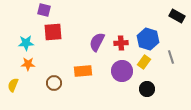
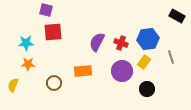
purple square: moved 2 px right
blue hexagon: rotated 25 degrees counterclockwise
red cross: rotated 24 degrees clockwise
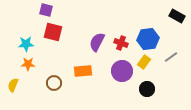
red square: rotated 18 degrees clockwise
cyan star: moved 1 px down
gray line: rotated 72 degrees clockwise
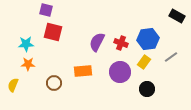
purple circle: moved 2 px left, 1 px down
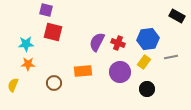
red cross: moved 3 px left
gray line: rotated 24 degrees clockwise
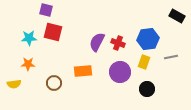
cyan star: moved 3 px right, 6 px up
yellow rectangle: rotated 16 degrees counterclockwise
yellow semicircle: moved 1 px right, 1 px up; rotated 120 degrees counterclockwise
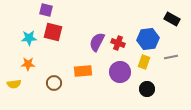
black rectangle: moved 5 px left, 3 px down
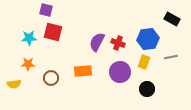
brown circle: moved 3 px left, 5 px up
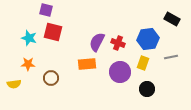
cyan star: rotated 21 degrees clockwise
yellow rectangle: moved 1 px left, 1 px down
orange rectangle: moved 4 px right, 7 px up
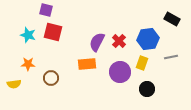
cyan star: moved 1 px left, 3 px up
red cross: moved 1 px right, 2 px up; rotated 24 degrees clockwise
yellow rectangle: moved 1 px left
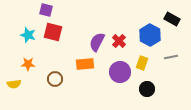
blue hexagon: moved 2 px right, 4 px up; rotated 25 degrees counterclockwise
orange rectangle: moved 2 px left
brown circle: moved 4 px right, 1 px down
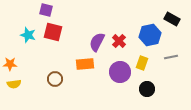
blue hexagon: rotated 20 degrees clockwise
orange star: moved 18 px left
